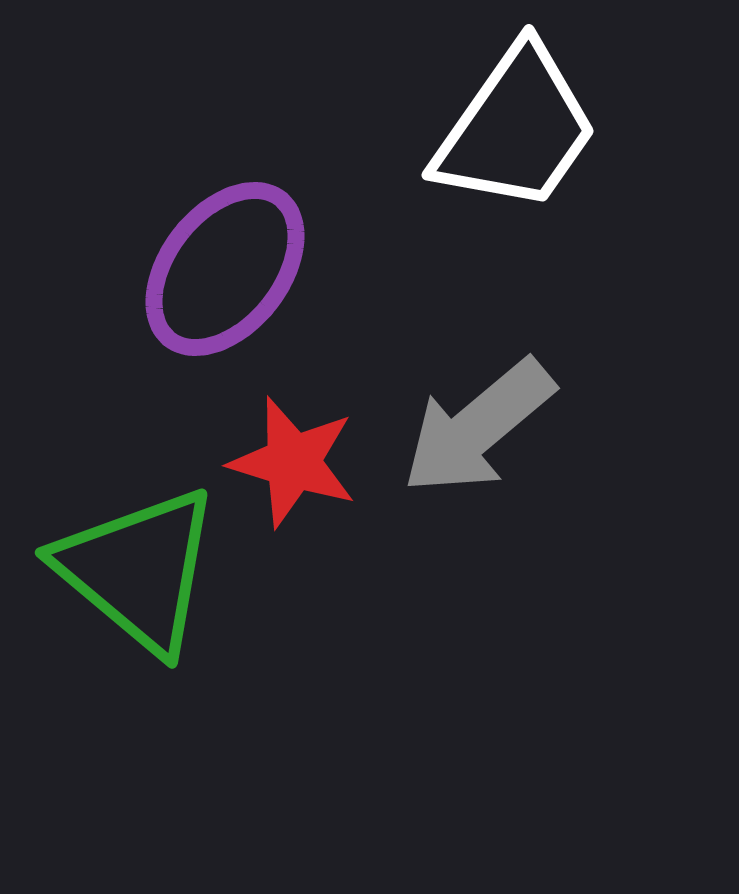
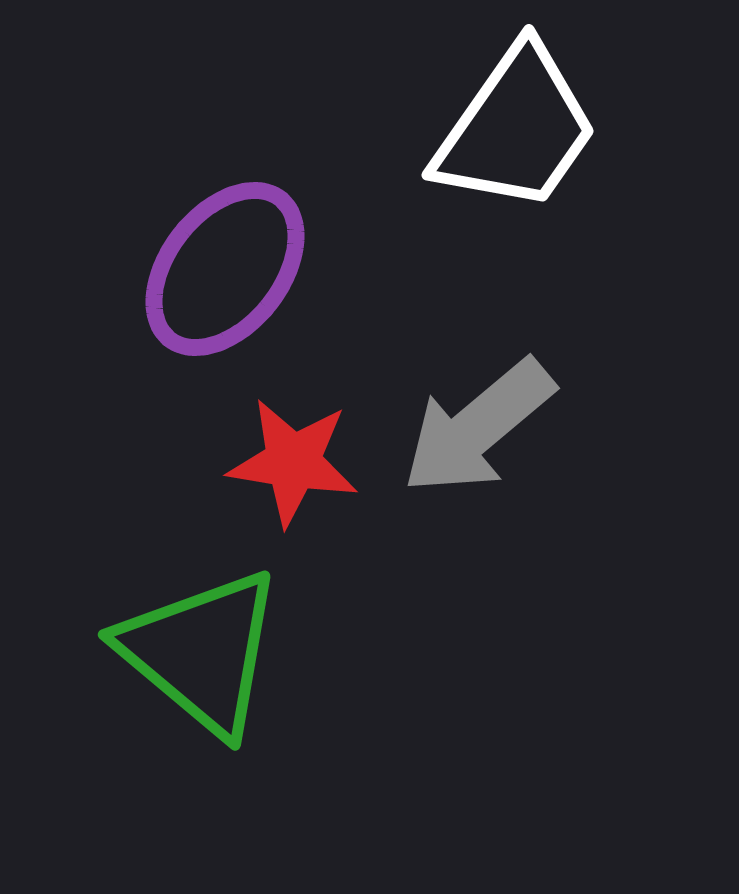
red star: rotated 8 degrees counterclockwise
green triangle: moved 63 px right, 82 px down
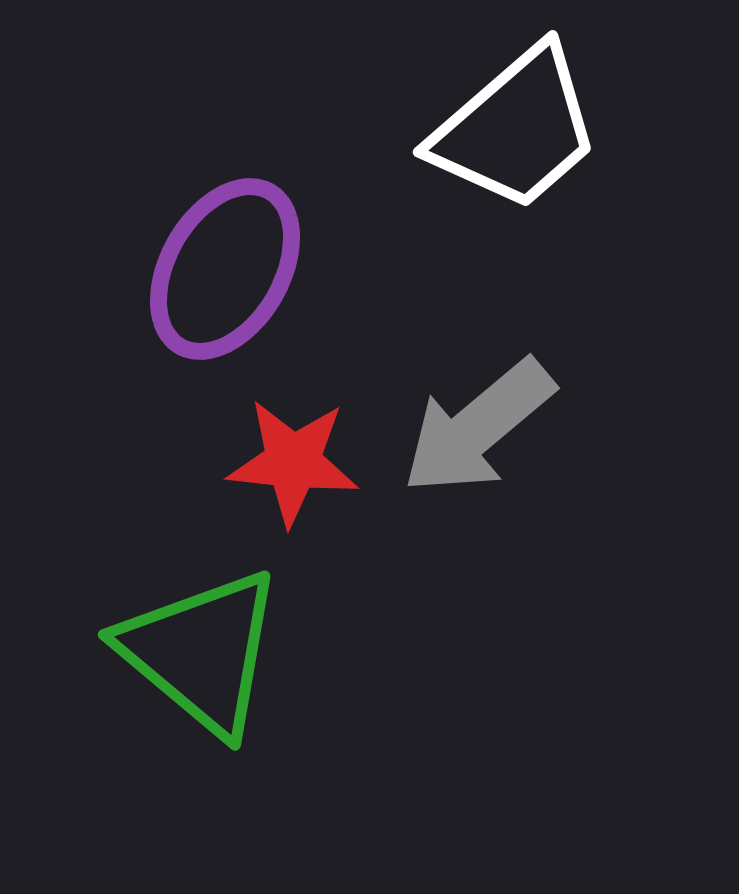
white trapezoid: rotated 14 degrees clockwise
purple ellipse: rotated 8 degrees counterclockwise
red star: rotated 3 degrees counterclockwise
